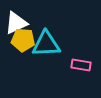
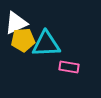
yellow pentagon: rotated 10 degrees counterclockwise
pink rectangle: moved 12 px left, 2 px down
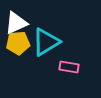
yellow pentagon: moved 5 px left, 3 px down
cyan triangle: moved 2 px up; rotated 28 degrees counterclockwise
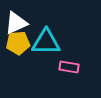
cyan triangle: rotated 32 degrees clockwise
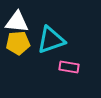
white triangle: moved 1 px right, 1 px up; rotated 30 degrees clockwise
cyan triangle: moved 5 px right, 2 px up; rotated 20 degrees counterclockwise
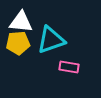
white triangle: moved 4 px right
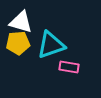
white triangle: rotated 10 degrees clockwise
cyan triangle: moved 5 px down
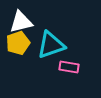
white triangle: rotated 30 degrees counterclockwise
yellow pentagon: rotated 15 degrees counterclockwise
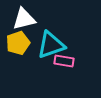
white triangle: moved 3 px right, 3 px up
pink rectangle: moved 5 px left, 6 px up
